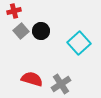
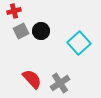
gray square: rotated 14 degrees clockwise
red semicircle: rotated 30 degrees clockwise
gray cross: moved 1 px left, 1 px up
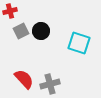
red cross: moved 4 px left
cyan square: rotated 30 degrees counterclockwise
red semicircle: moved 8 px left
gray cross: moved 10 px left, 1 px down; rotated 18 degrees clockwise
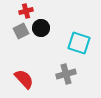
red cross: moved 16 px right
black circle: moved 3 px up
gray cross: moved 16 px right, 10 px up
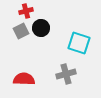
red semicircle: rotated 45 degrees counterclockwise
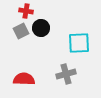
red cross: rotated 24 degrees clockwise
cyan square: rotated 20 degrees counterclockwise
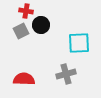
black circle: moved 3 px up
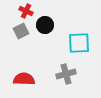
red cross: rotated 16 degrees clockwise
black circle: moved 4 px right
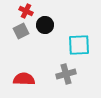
cyan square: moved 2 px down
